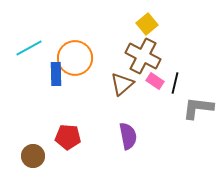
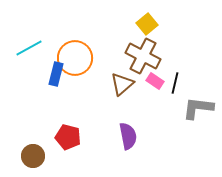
blue rectangle: rotated 15 degrees clockwise
red pentagon: rotated 10 degrees clockwise
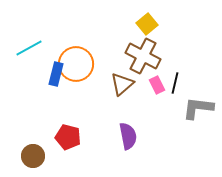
orange circle: moved 1 px right, 6 px down
pink rectangle: moved 2 px right, 4 px down; rotated 30 degrees clockwise
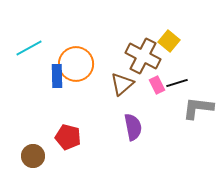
yellow square: moved 22 px right, 17 px down; rotated 10 degrees counterclockwise
blue rectangle: moved 1 px right, 2 px down; rotated 15 degrees counterclockwise
black line: moved 2 px right; rotated 60 degrees clockwise
purple semicircle: moved 5 px right, 9 px up
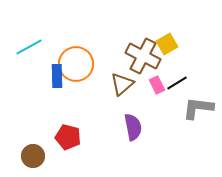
yellow square: moved 2 px left, 3 px down; rotated 20 degrees clockwise
cyan line: moved 1 px up
black line: rotated 15 degrees counterclockwise
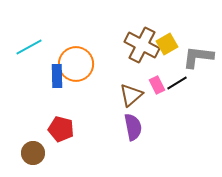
brown cross: moved 1 px left, 11 px up
brown triangle: moved 9 px right, 11 px down
gray L-shape: moved 51 px up
red pentagon: moved 7 px left, 8 px up
brown circle: moved 3 px up
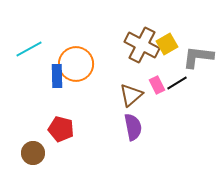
cyan line: moved 2 px down
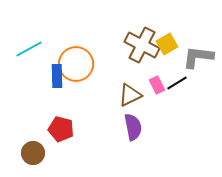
brown triangle: moved 1 px left; rotated 15 degrees clockwise
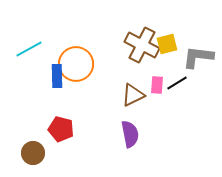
yellow square: rotated 15 degrees clockwise
pink rectangle: rotated 30 degrees clockwise
brown triangle: moved 3 px right
purple semicircle: moved 3 px left, 7 px down
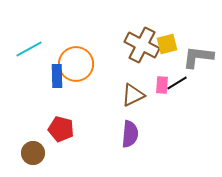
pink rectangle: moved 5 px right
purple semicircle: rotated 16 degrees clockwise
